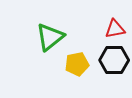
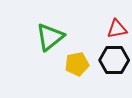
red triangle: moved 2 px right
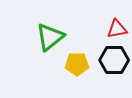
yellow pentagon: rotated 10 degrees clockwise
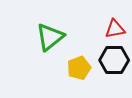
red triangle: moved 2 px left
yellow pentagon: moved 2 px right, 4 px down; rotated 20 degrees counterclockwise
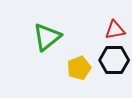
red triangle: moved 1 px down
green triangle: moved 3 px left
